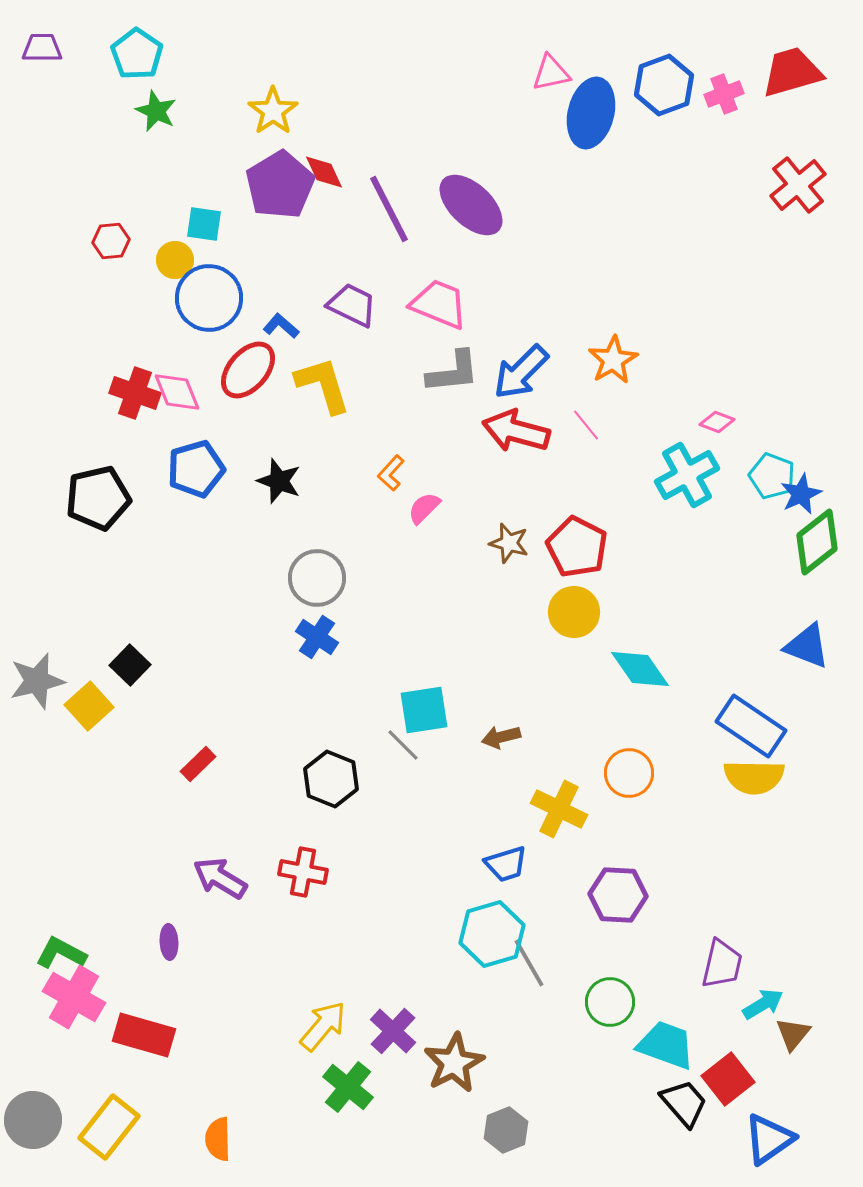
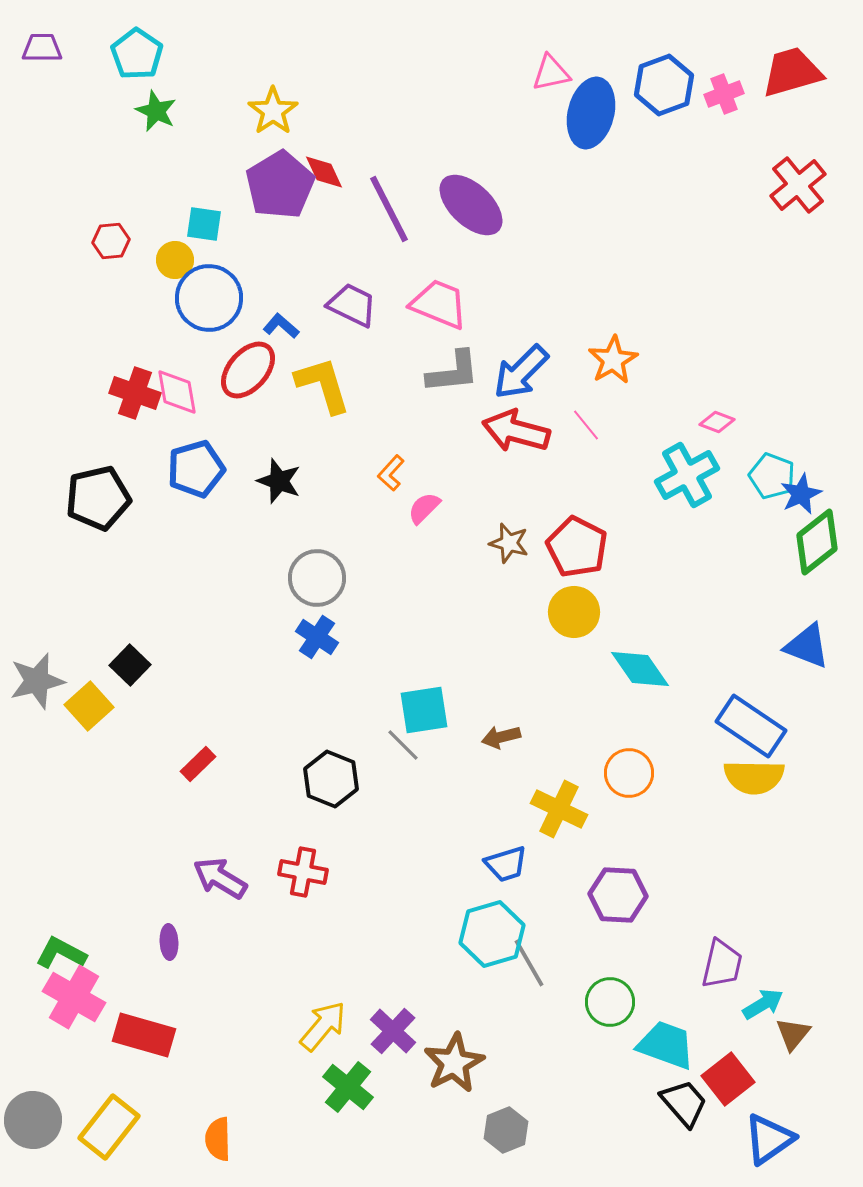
pink diamond at (177, 392): rotated 12 degrees clockwise
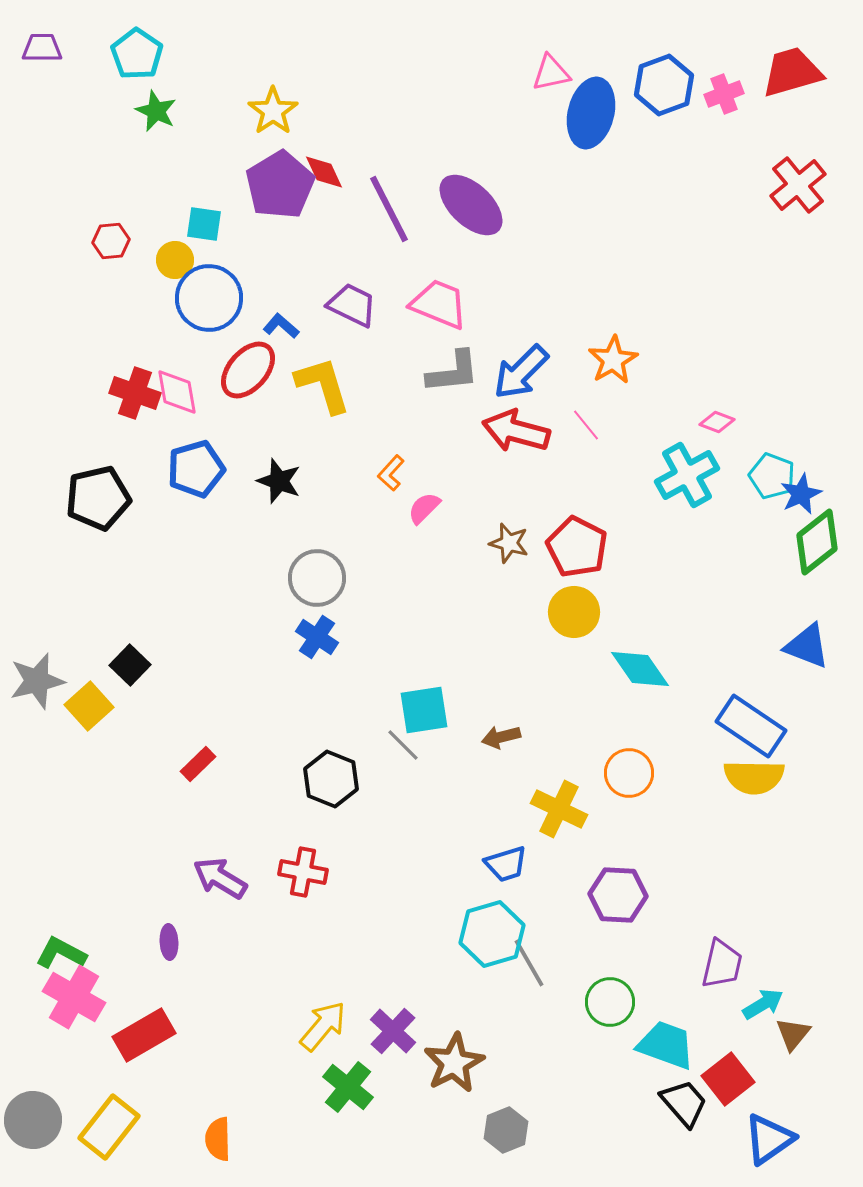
red rectangle at (144, 1035): rotated 46 degrees counterclockwise
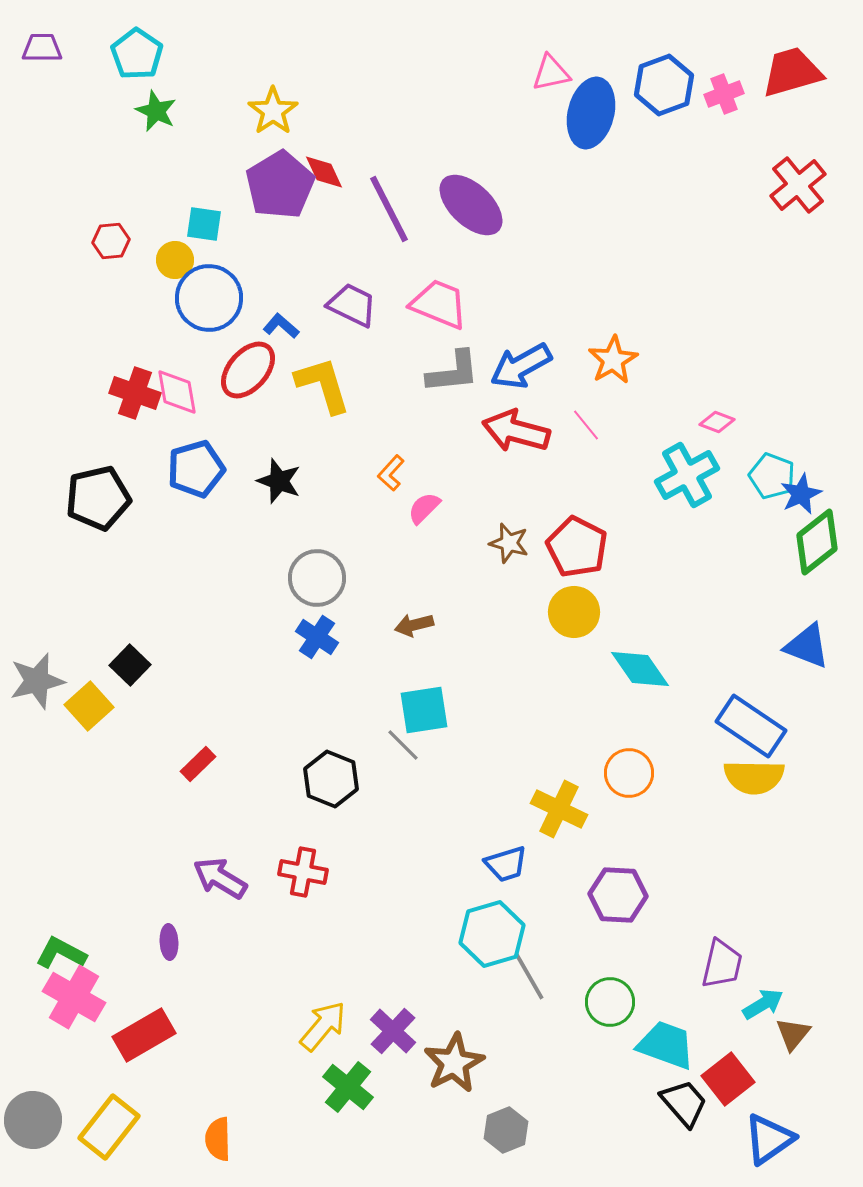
blue arrow at (521, 372): moved 6 px up; rotated 16 degrees clockwise
brown arrow at (501, 737): moved 87 px left, 112 px up
gray line at (529, 963): moved 13 px down
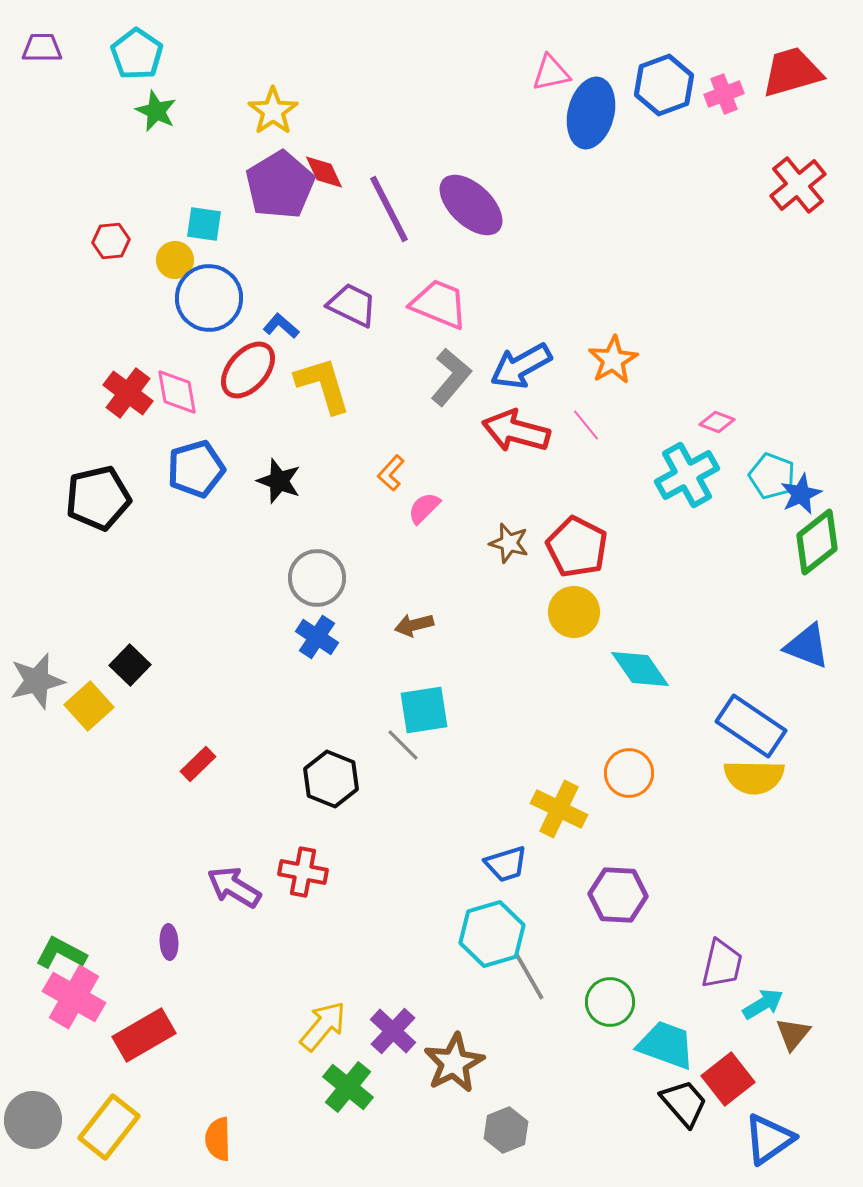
gray L-shape at (453, 372): moved 2 px left, 5 px down; rotated 44 degrees counterclockwise
red cross at (135, 393): moved 7 px left; rotated 18 degrees clockwise
purple arrow at (220, 878): moved 14 px right, 9 px down
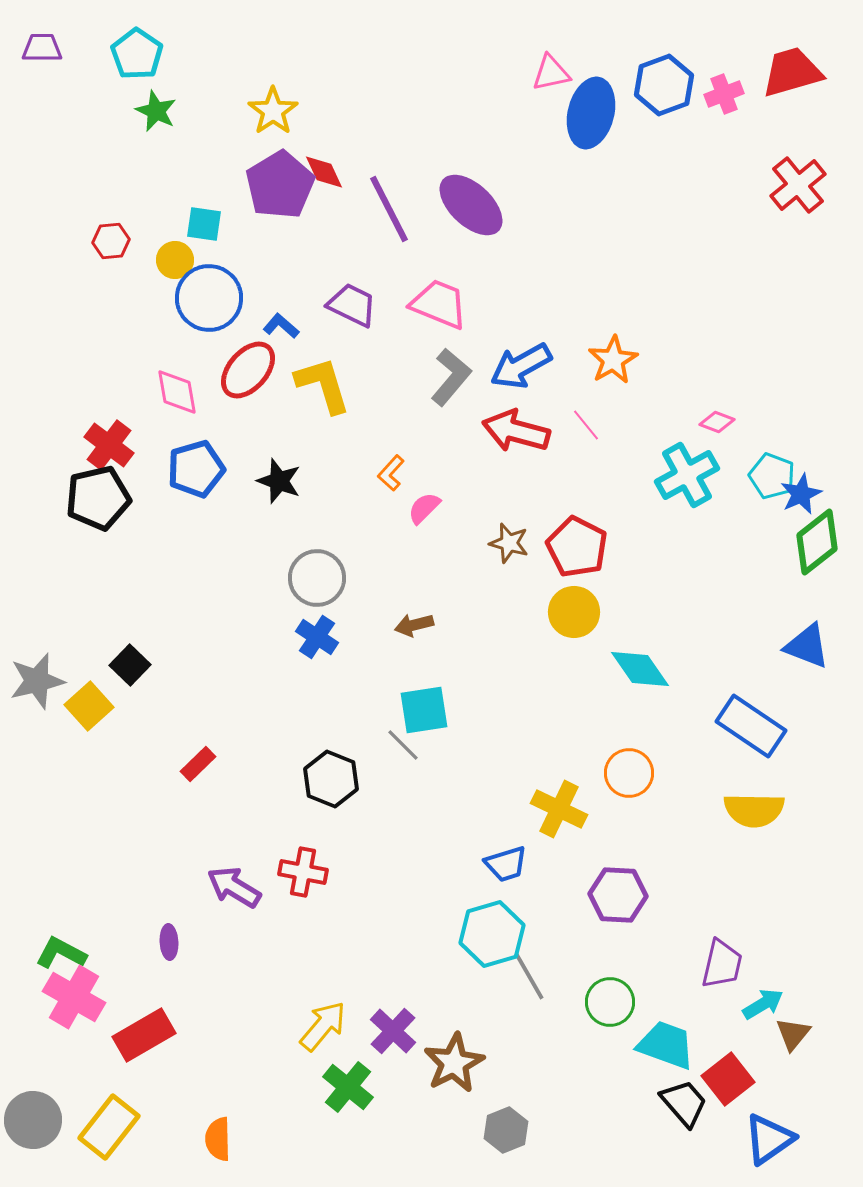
red cross at (128, 393): moved 19 px left, 52 px down
yellow semicircle at (754, 777): moved 33 px down
